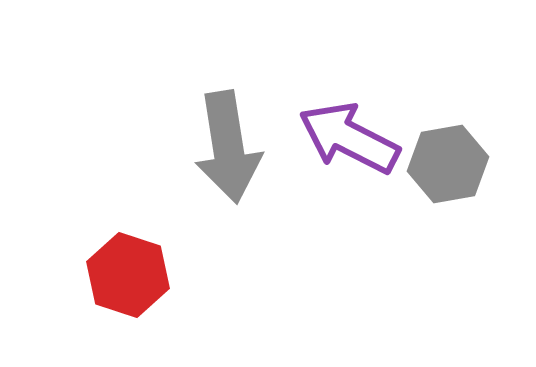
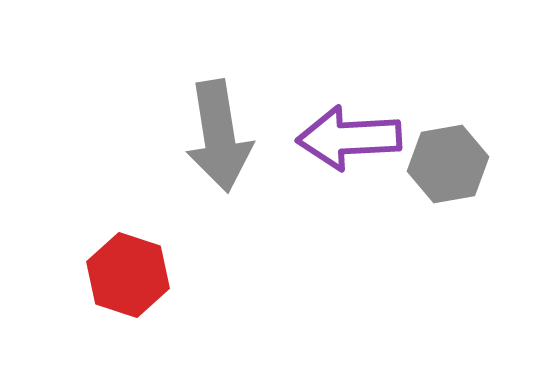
purple arrow: rotated 30 degrees counterclockwise
gray arrow: moved 9 px left, 11 px up
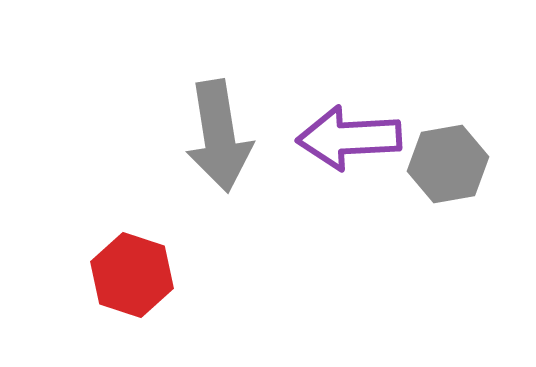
red hexagon: moved 4 px right
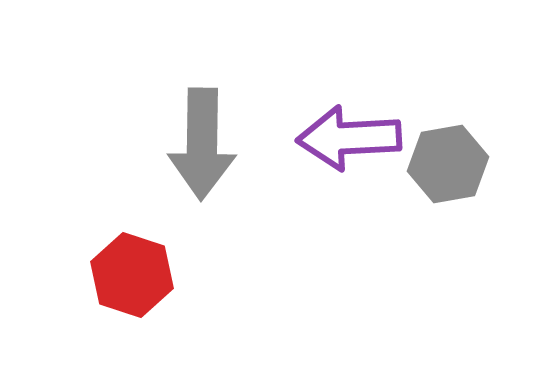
gray arrow: moved 17 px left, 8 px down; rotated 10 degrees clockwise
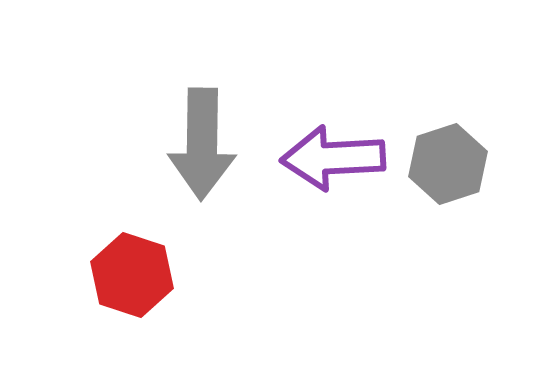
purple arrow: moved 16 px left, 20 px down
gray hexagon: rotated 8 degrees counterclockwise
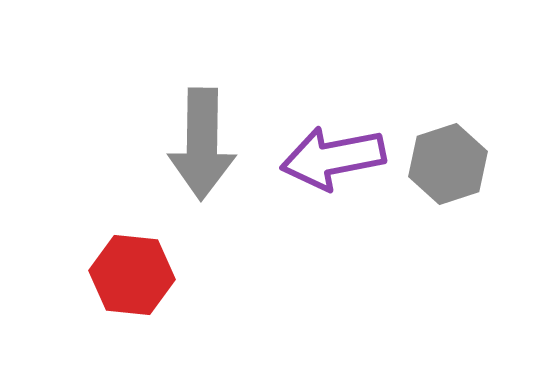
purple arrow: rotated 8 degrees counterclockwise
red hexagon: rotated 12 degrees counterclockwise
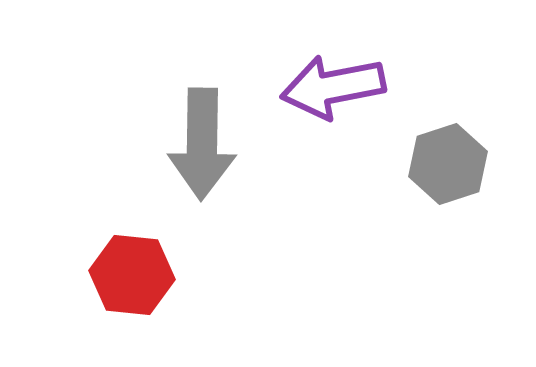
purple arrow: moved 71 px up
